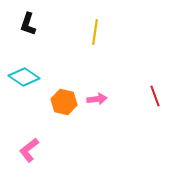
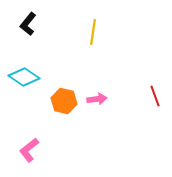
black L-shape: rotated 20 degrees clockwise
yellow line: moved 2 px left
orange hexagon: moved 1 px up
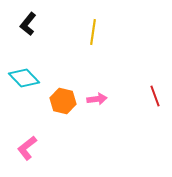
cyan diamond: moved 1 px down; rotated 12 degrees clockwise
orange hexagon: moved 1 px left
pink L-shape: moved 2 px left, 2 px up
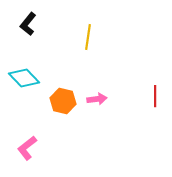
yellow line: moved 5 px left, 5 px down
red line: rotated 20 degrees clockwise
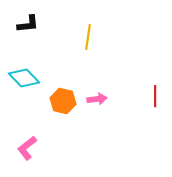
black L-shape: rotated 135 degrees counterclockwise
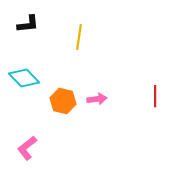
yellow line: moved 9 px left
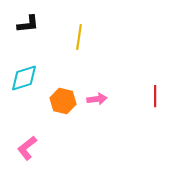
cyan diamond: rotated 64 degrees counterclockwise
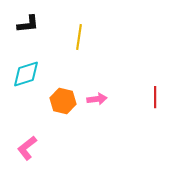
cyan diamond: moved 2 px right, 4 px up
red line: moved 1 px down
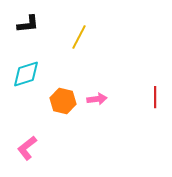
yellow line: rotated 20 degrees clockwise
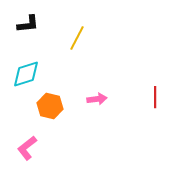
yellow line: moved 2 px left, 1 px down
orange hexagon: moved 13 px left, 5 px down
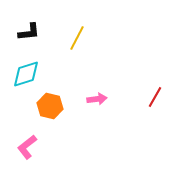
black L-shape: moved 1 px right, 8 px down
red line: rotated 30 degrees clockwise
pink L-shape: moved 1 px up
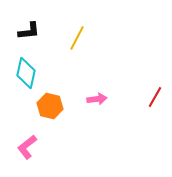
black L-shape: moved 1 px up
cyan diamond: moved 1 px up; rotated 60 degrees counterclockwise
